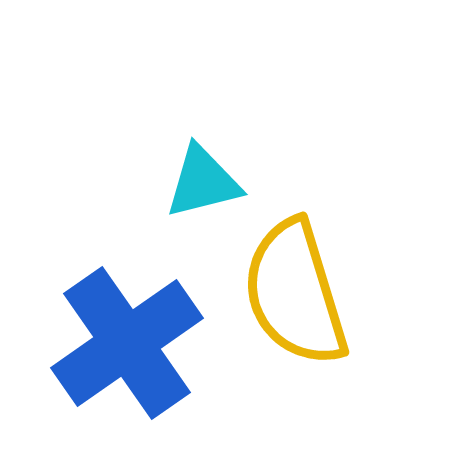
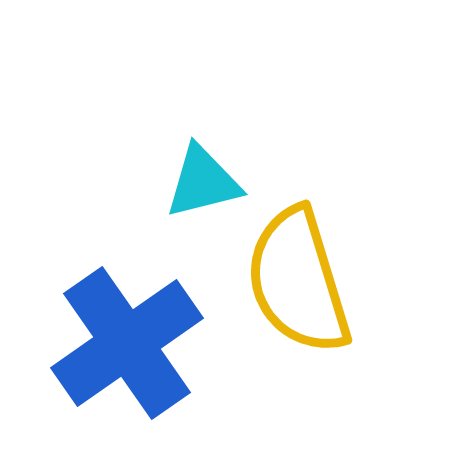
yellow semicircle: moved 3 px right, 12 px up
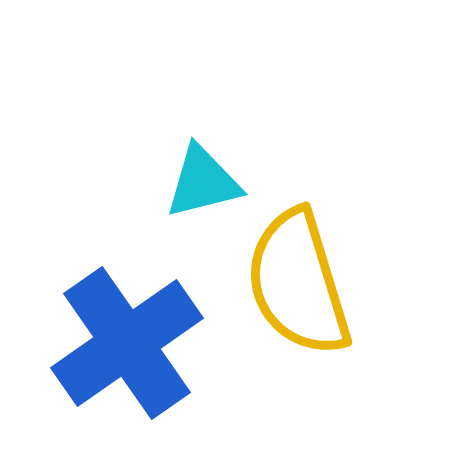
yellow semicircle: moved 2 px down
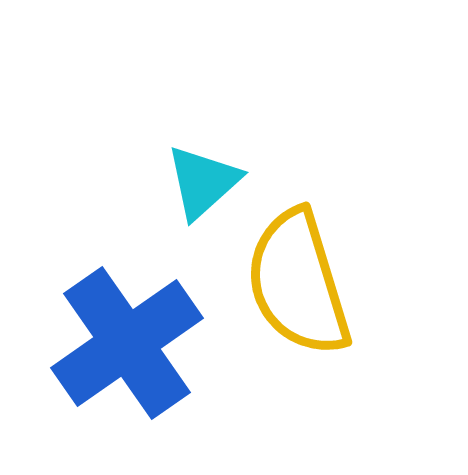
cyan triangle: rotated 28 degrees counterclockwise
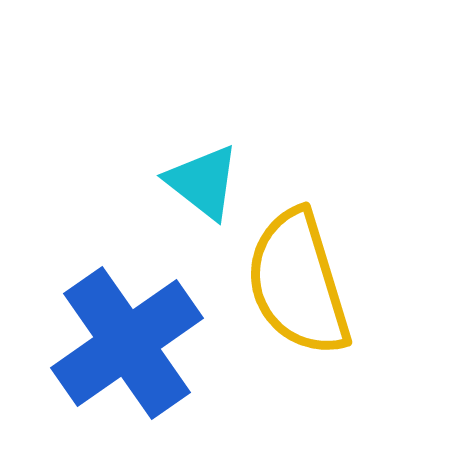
cyan triangle: rotated 40 degrees counterclockwise
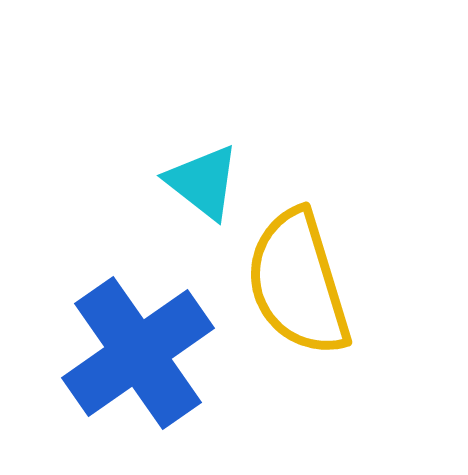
blue cross: moved 11 px right, 10 px down
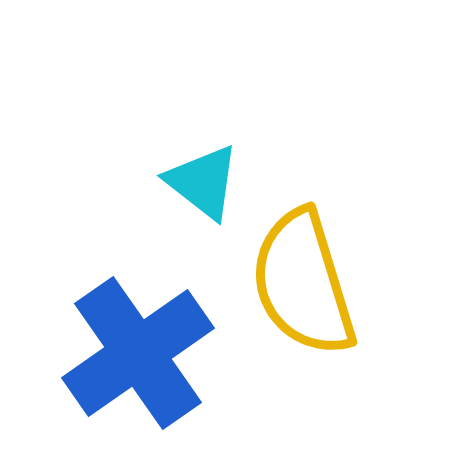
yellow semicircle: moved 5 px right
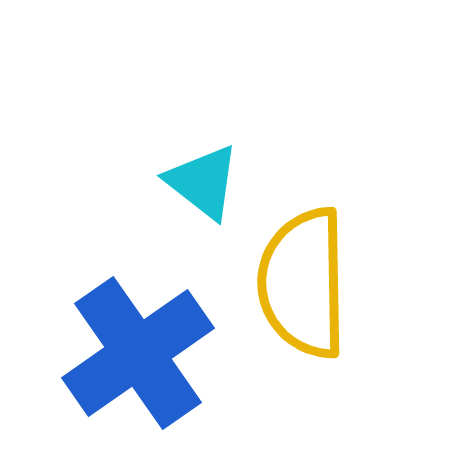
yellow semicircle: rotated 16 degrees clockwise
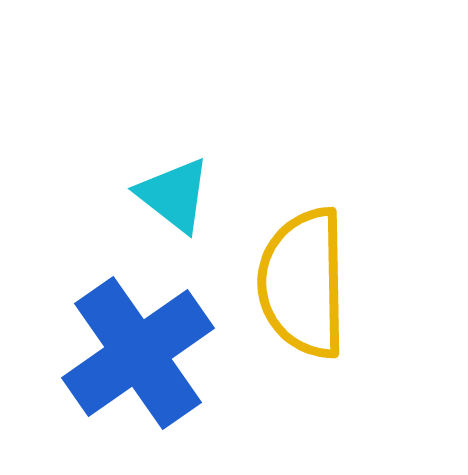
cyan triangle: moved 29 px left, 13 px down
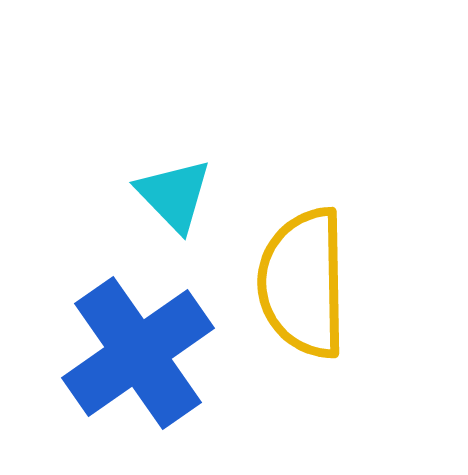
cyan triangle: rotated 8 degrees clockwise
